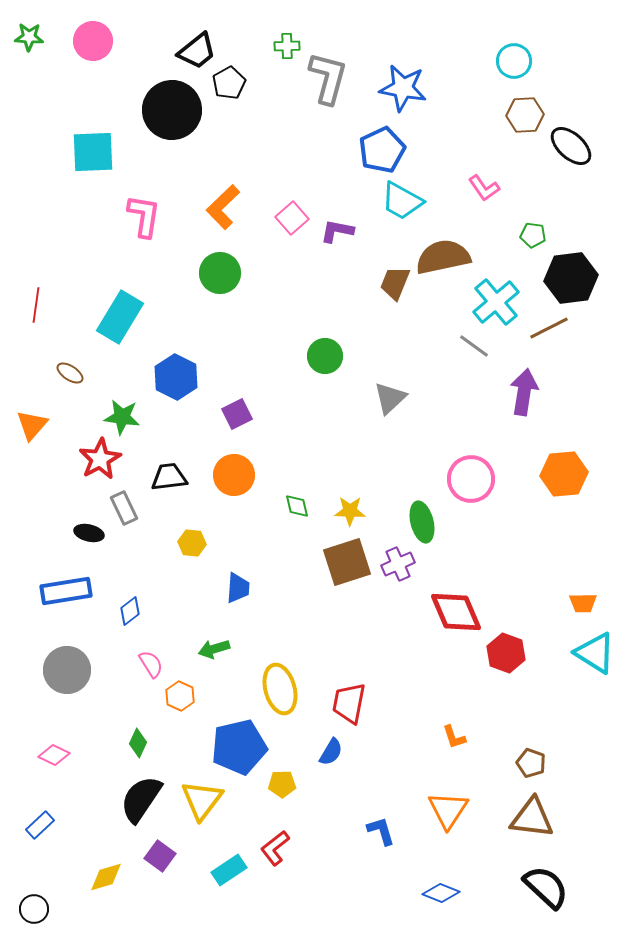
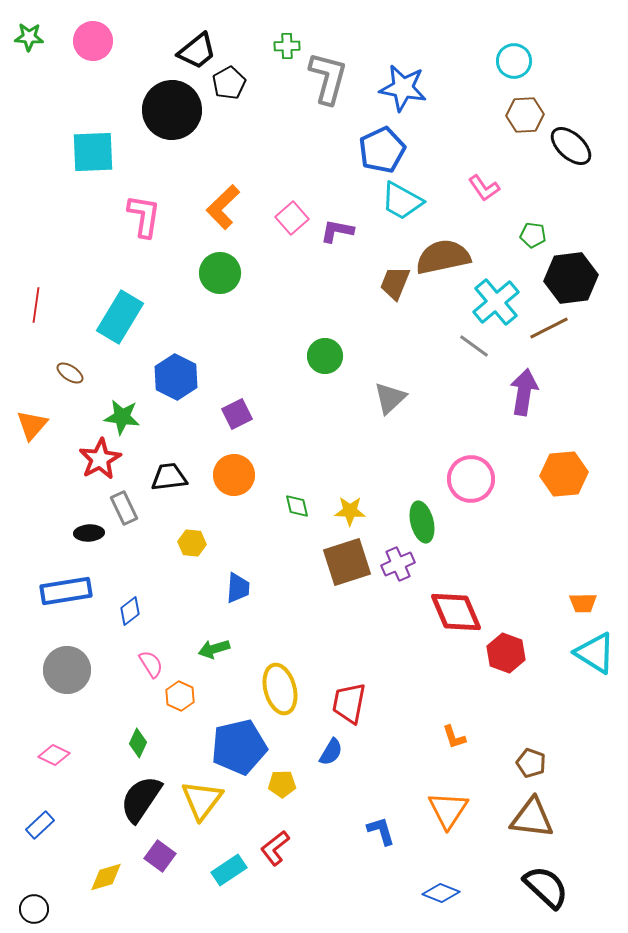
black ellipse at (89, 533): rotated 16 degrees counterclockwise
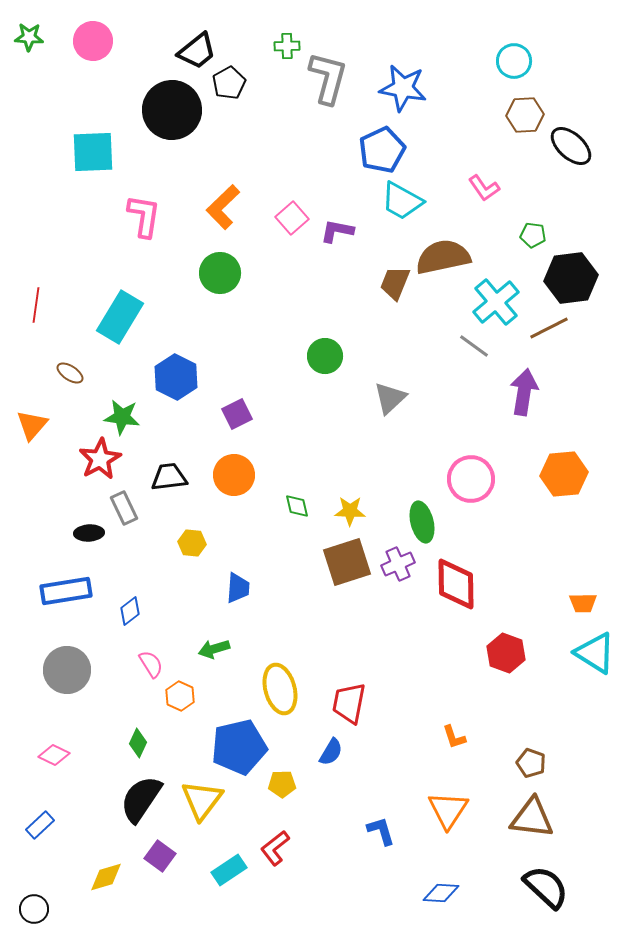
red diamond at (456, 612): moved 28 px up; rotated 22 degrees clockwise
blue diamond at (441, 893): rotated 18 degrees counterclockwise
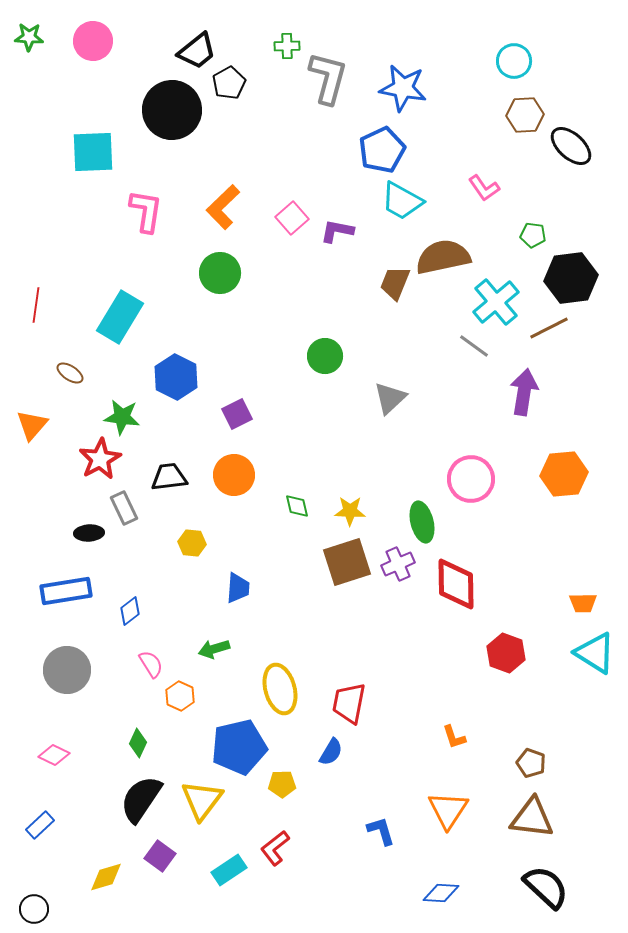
pink L-shape at (144, 216): moved 2 px right, 5 px up
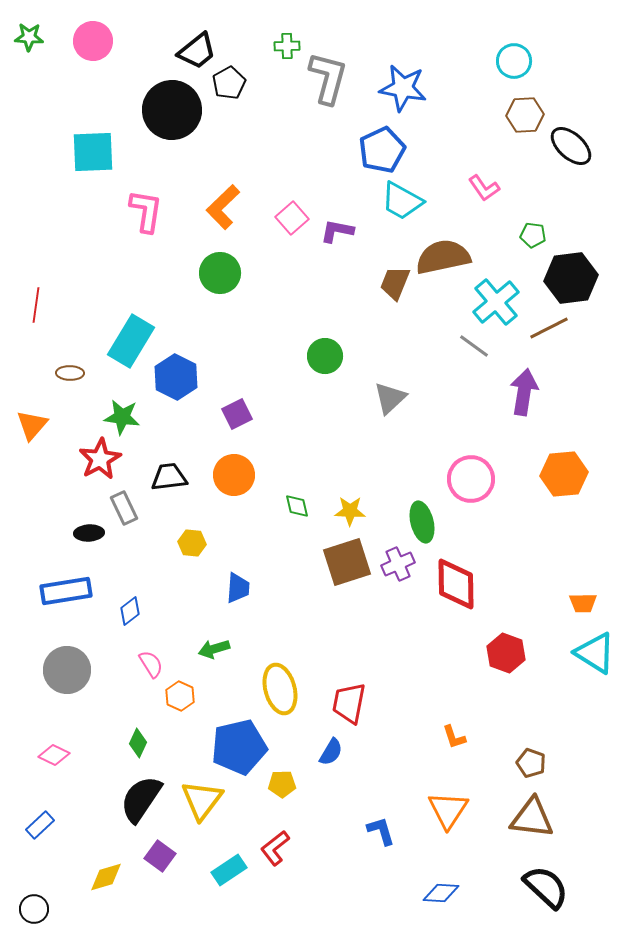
cyan rectangle at (120, 317): moved 11 px right, 24 px down
brown ellipse at (70, 373): rotated 32 degrees counterclockwise
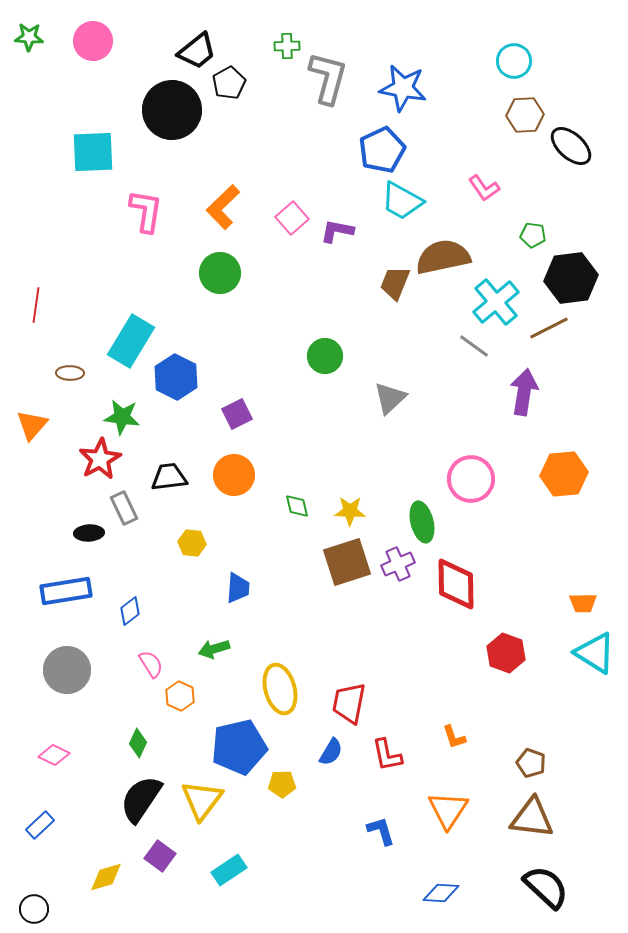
red L-shape at (275, 848): moved 112 px right, 93 px up; rotated 63 degrees counterclockwise
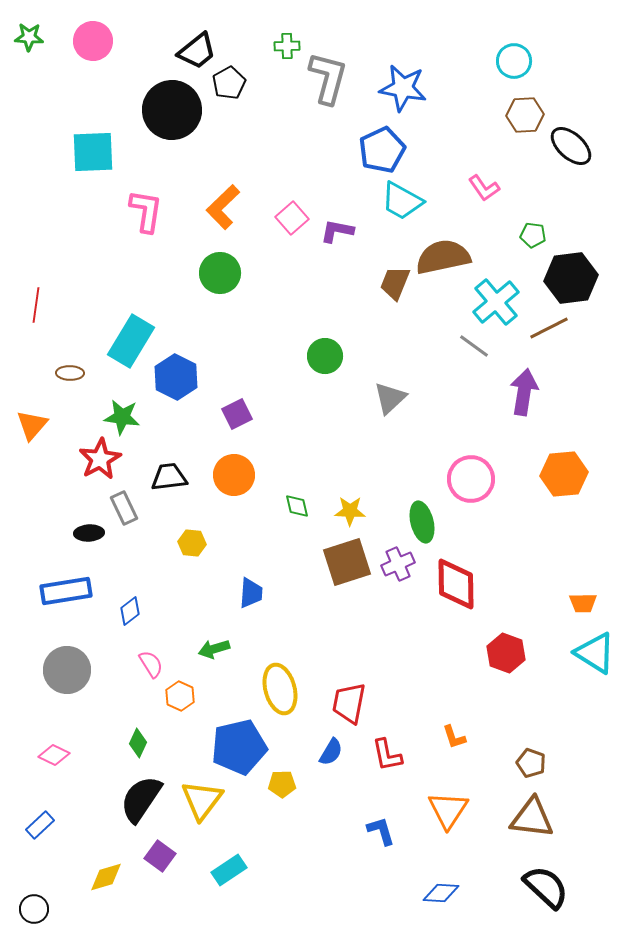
blue trapezoid at (238, 588): moved 13 px right, 5 px down
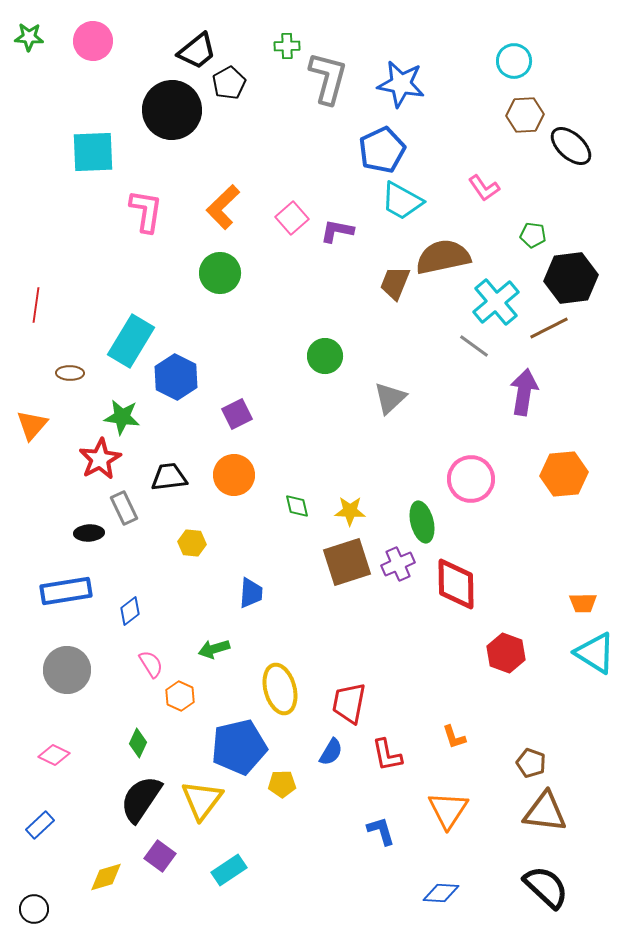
blue star at (403, 88): moved 2 px left, 4 px up
brown triangle at (532, 818): moved 13 px right, 6 px up
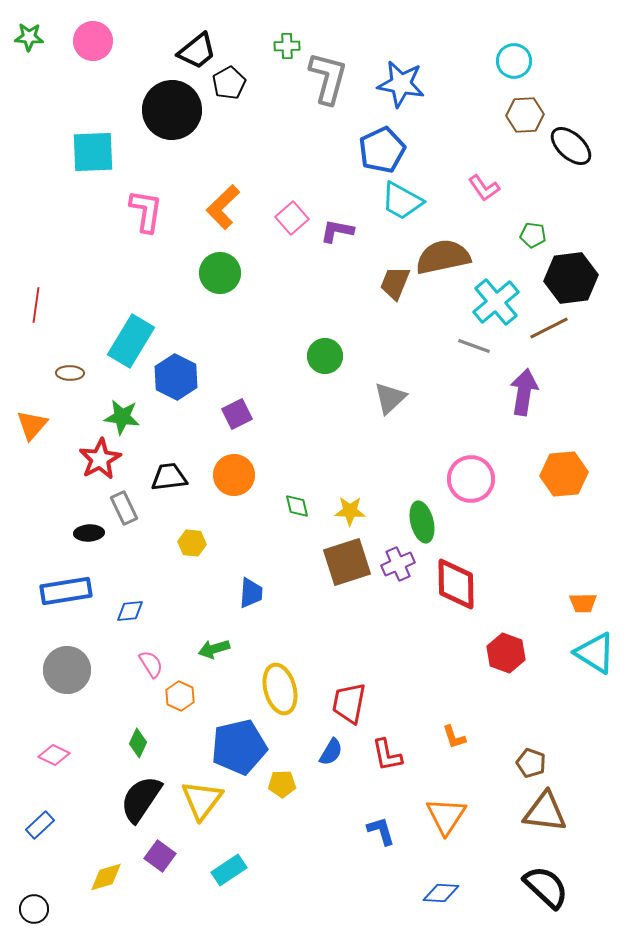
gray line at (474, 346): rotated 16 degrees counterclockwise
blue diamond at (130, 611): rotated 32 degrees clockwise
orange triangle at (448, 810): moved 2 px left, 6 px down
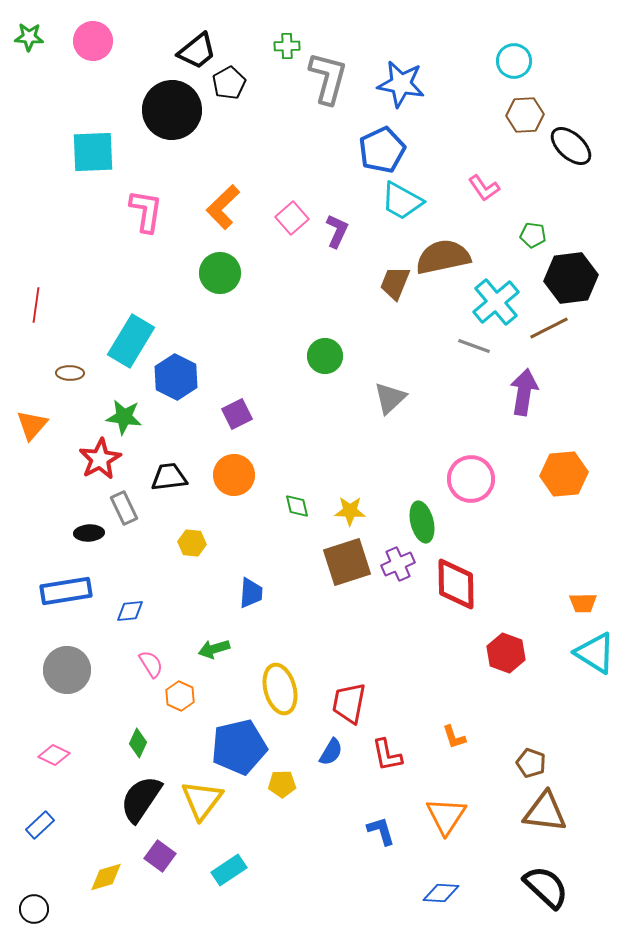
purple L-shape at (337, 231): rotated 104 degrees clockwise
green star at (122, 417): moved 2 px right
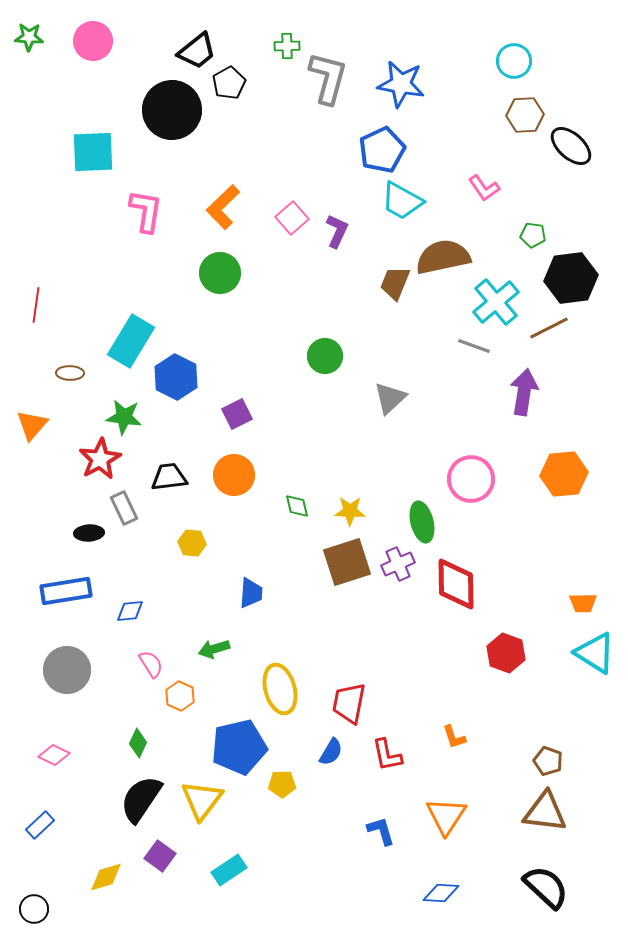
brown pentagon at (531, 763): moved 17 px right, 2 px up
